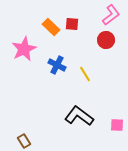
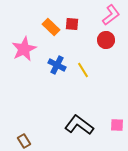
yellow line: moved 2 px left, 4 px up
black L-shape: moved 9 px down
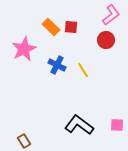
red square: moved 1 px left, 3 px down
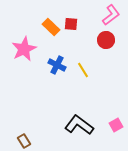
red square: moved 3 px up
pink square: moved 1 px left; rotated 32 degrees counterclockwise
